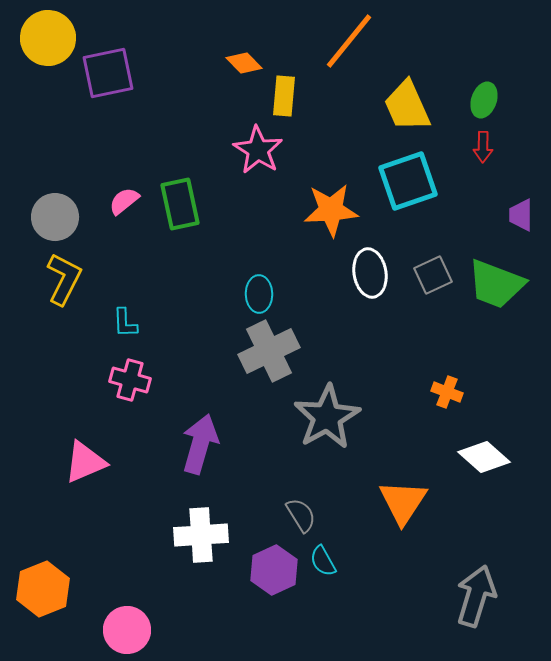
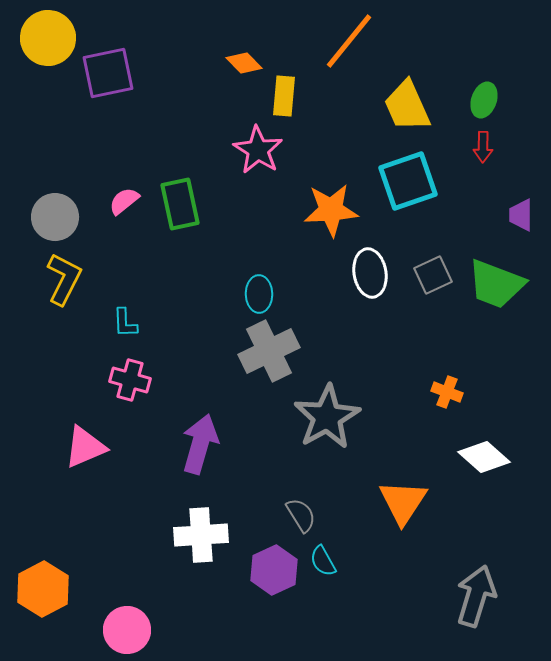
pink triangle: moved 15 px up
orange hexagon: rotated 6 degrees counterclockwise
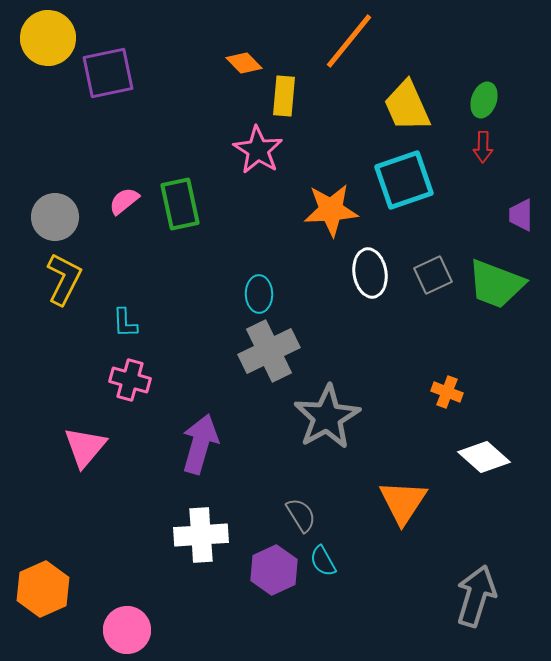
cyan square: moved 4 px left, 1 px up
pink triangle: rotated 27 degrees counterclockwise
orange hexagon: rotated 4 degrees clockwise
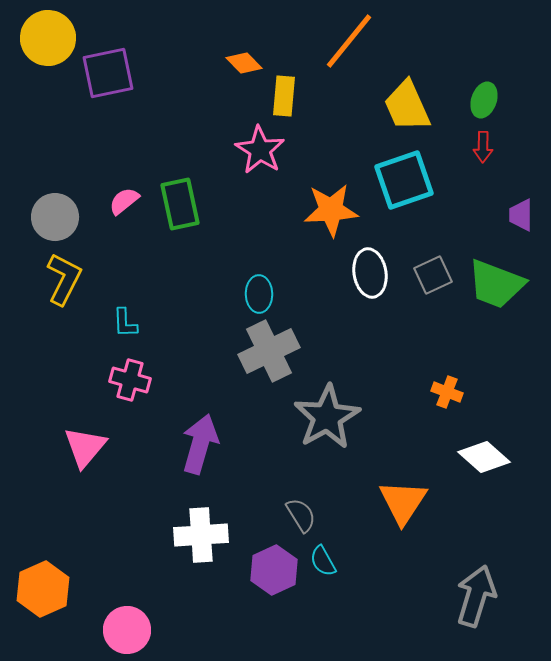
pink star: moved 2 px right
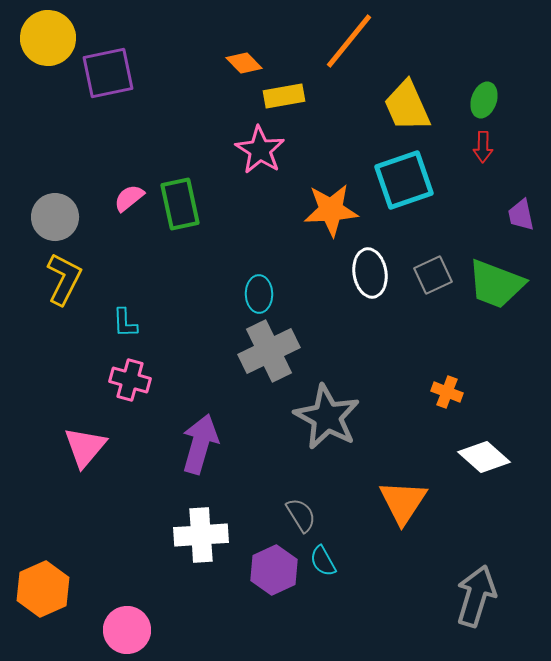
yellow rectangle: rotated 75 degrees clockwise
pink semicircle: moved 5 px right, 3 px up
purple trapezoid: rotated 12 degrees counterclockwise
gray star: rotated 14 degrees counterclockwise
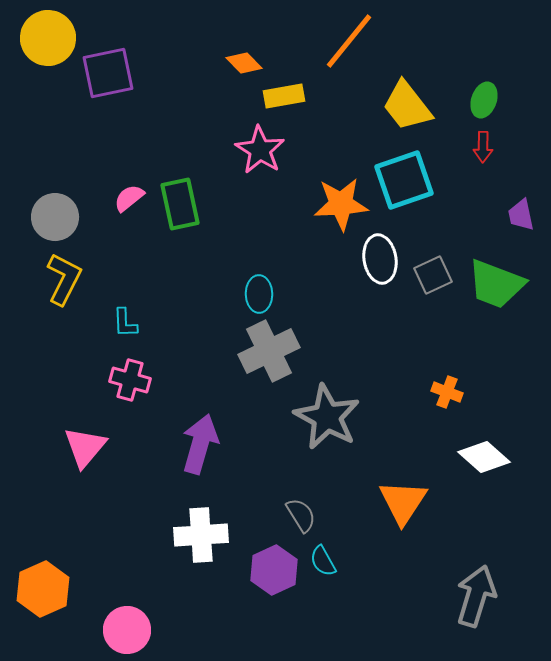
yellow trapezoid: rotated 14 degrees counterclockwise
orange star: moved 10 px right, 6 px up
white ellipse: moved 10 px right, 14 px up
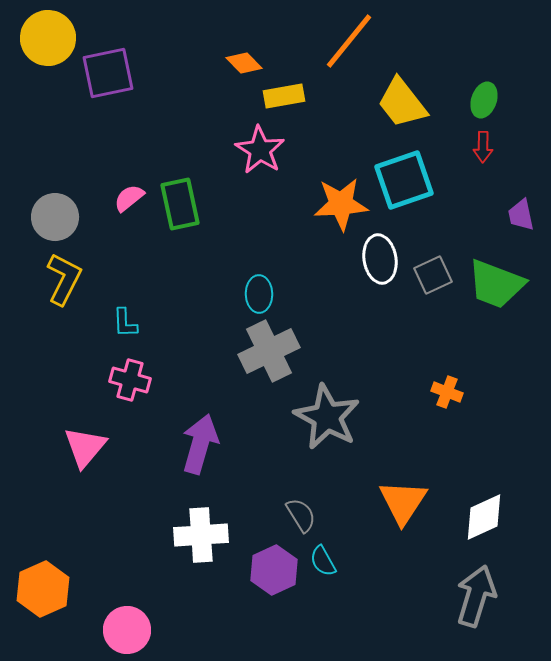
yellow trapezoid: moved 5 px left, 3 px up
white diamond: moved 60 px down; rotated 66 degrees counterclockwise
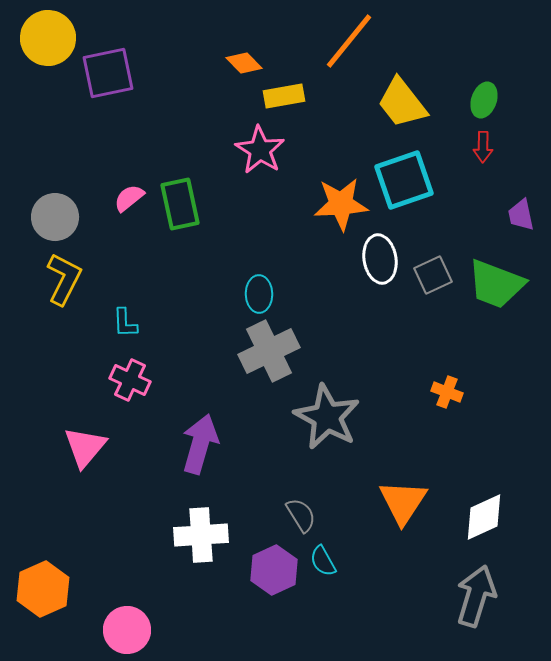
pink cross: rotated 9 degrees clockwise
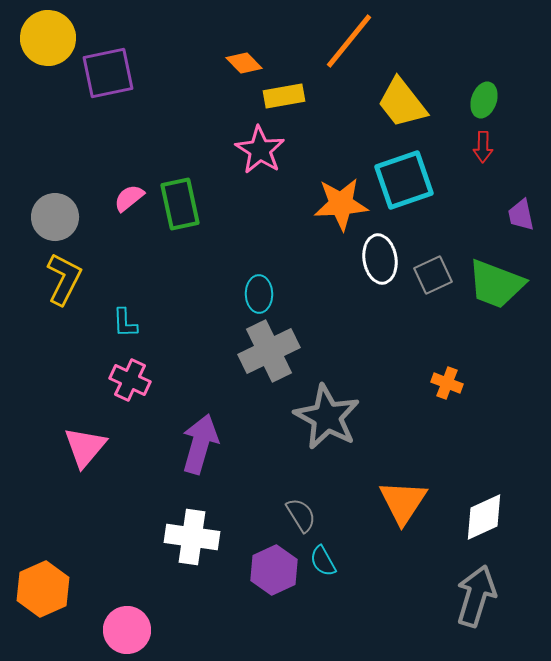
orange cross: moved 9 px up
white cross: moved 9 px left, 2 px down; rotated 12 degrees clockwise
